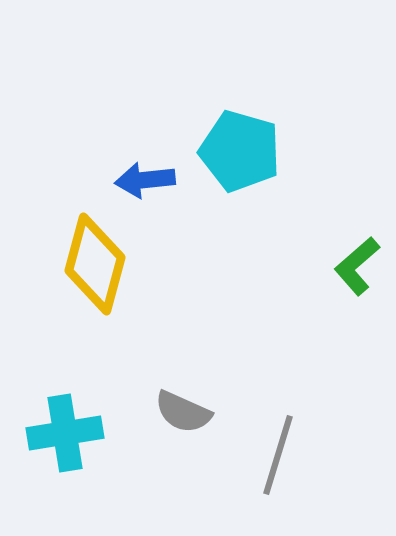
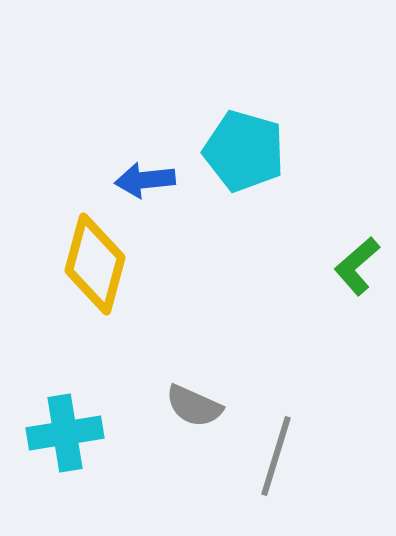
cyan pentagon: moved 4 px right
gray semicircle: moved 11 px right, 6 px up
gray line: moved 2 px left, 1 px down
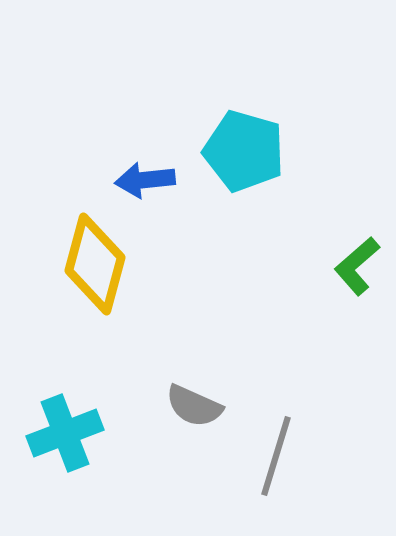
cyan cross: rotated 12 degrees counterclockwise
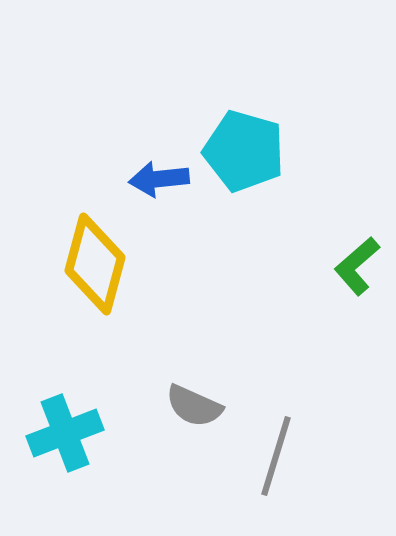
blue arrow: moved 14 px right, 1 px up
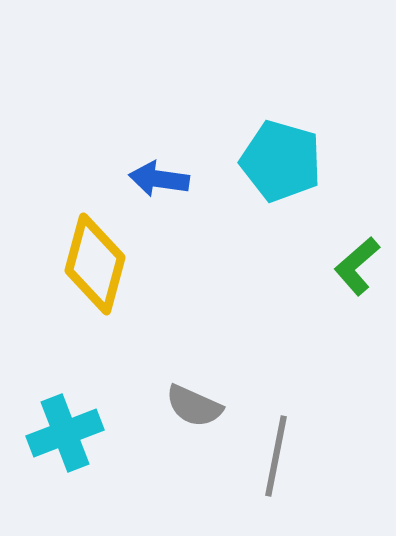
cyan pentagon: moved 37 px right, 10 px down
blue arrow: rotated 14 degrees clockwise
gray line: rotated 6 degrees counterclockwise
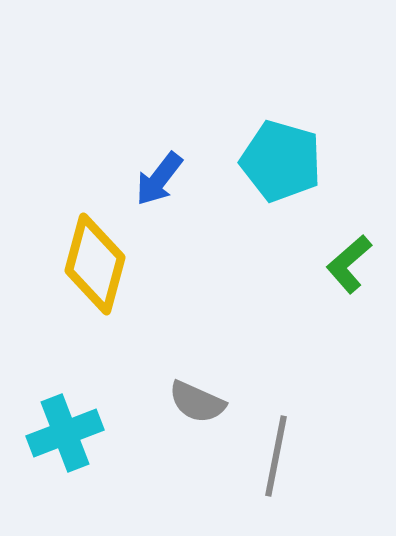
blue arrow: rotated 60 degrees counterclockwise
green L-shape: moved 8 px left, 2 px up
gray semicircle: moved 3 px right, 4 px up
